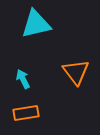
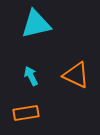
orange triangle: moved 3 px down; rotated 28 degrees counterclockwise
cyan arrow: moved 8 px right, 3 px up
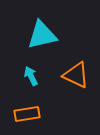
cyan triangle: moved 6 px right, 11 px down
orange rectangle: moved 1 px right, 1 px down
